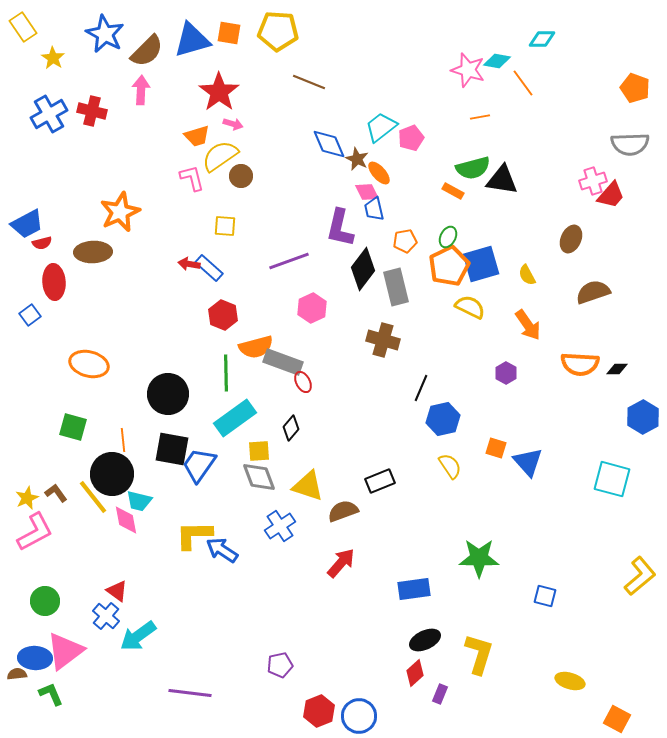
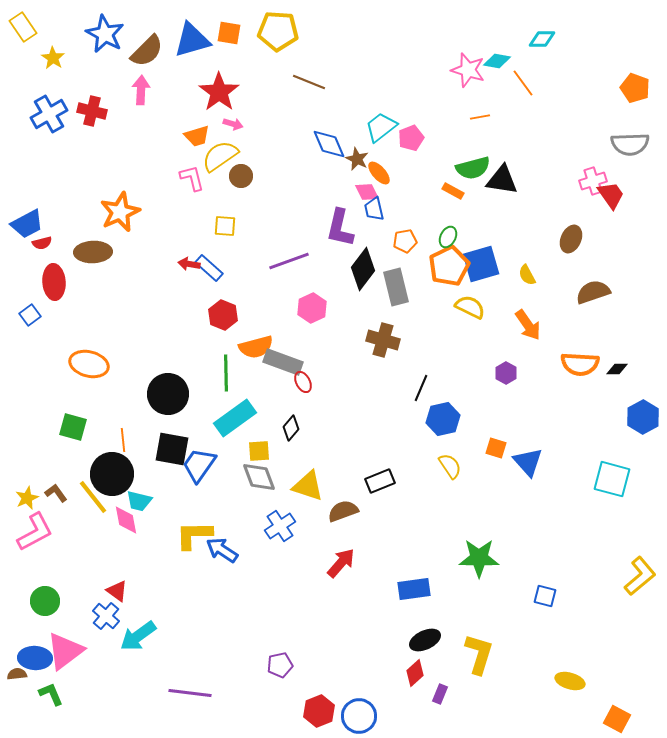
red trapezoid at (611, 195): rotated 76 degrees counterclockwise
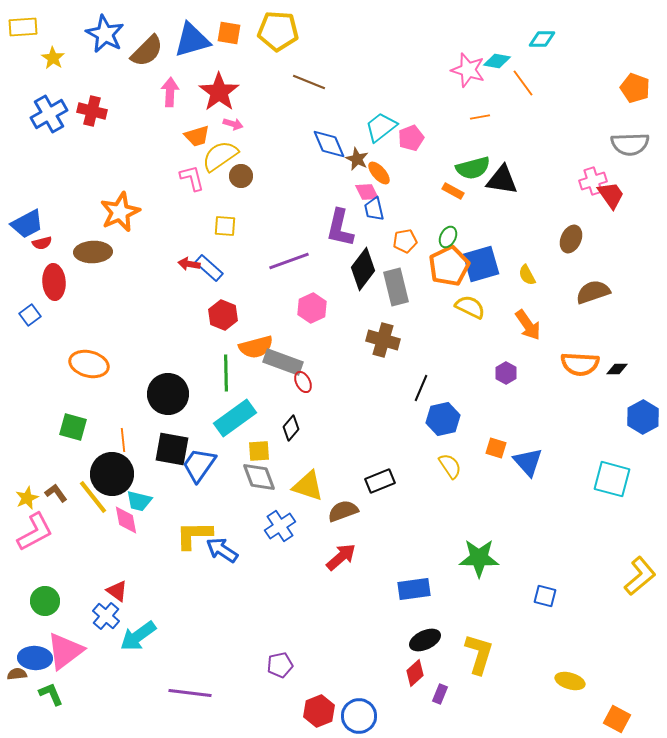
yellow rectangle at (23, 27): rotated 60 degrees counterclockwise
pink arrow at (141, 90): moved 29 px right, 2 px down
red arrow at (341, 563): moved 6 px up; rotated 8 degrees clockwise
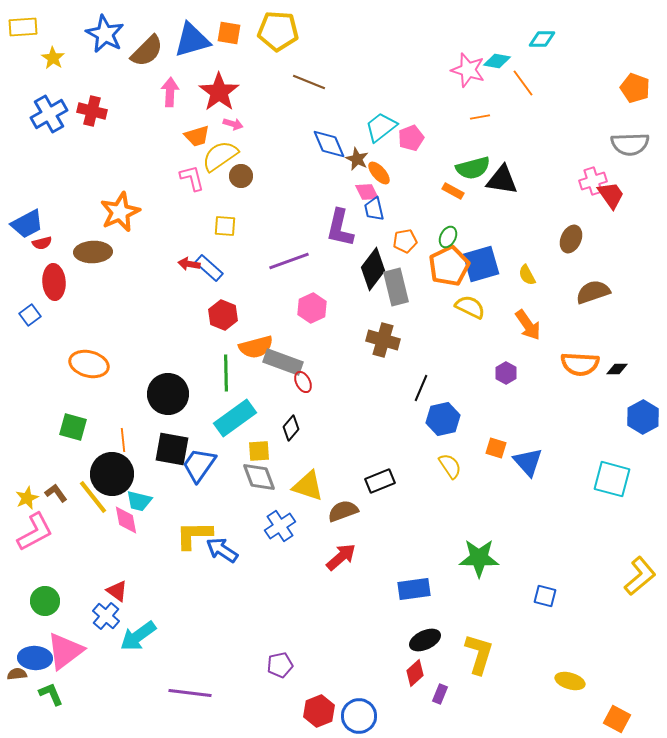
black diamond at (363, 269): moved 10 px right
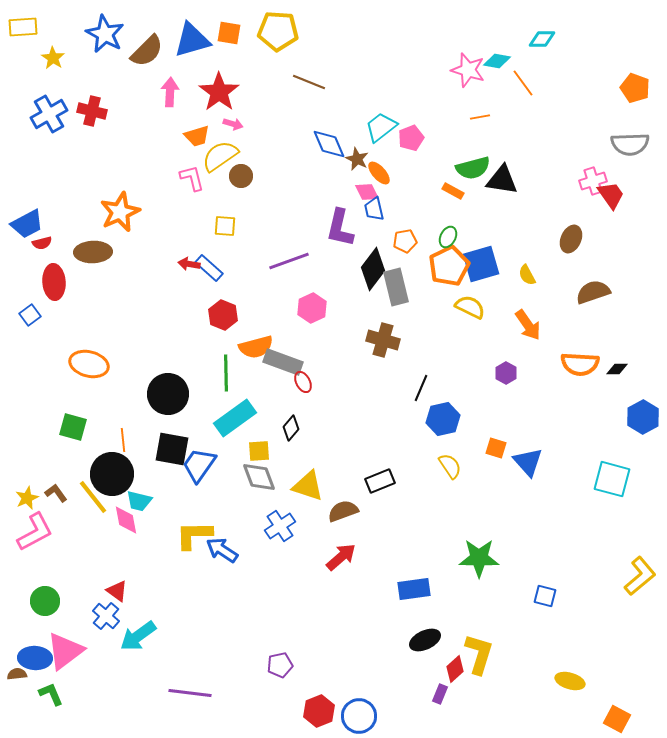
red diamond at (415, 673): moved 40 px right, 4 px up
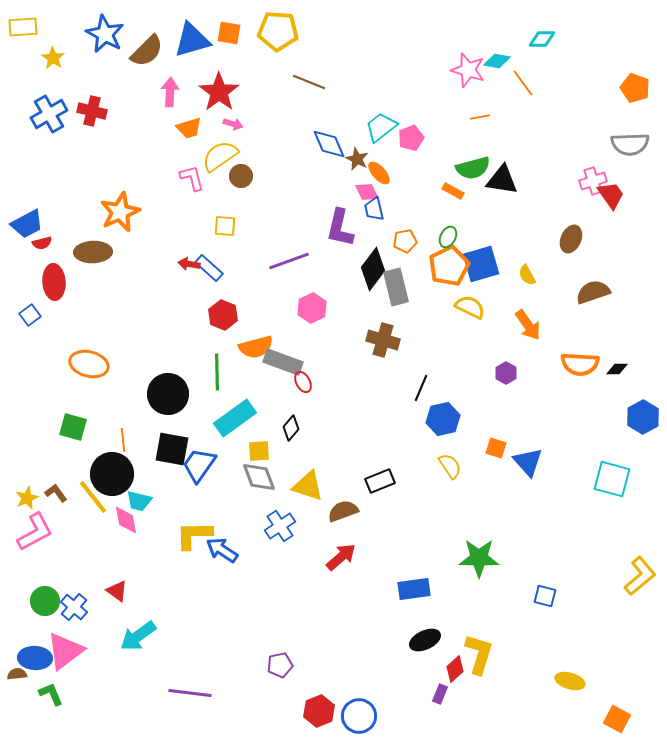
orange trapezoid at (197, 136): moved 8 px left, 8 px up
green line at (226, 373): moved 9 px left, 1 px up
blue cross at (106, 616): moved 32 px left, 9 px up
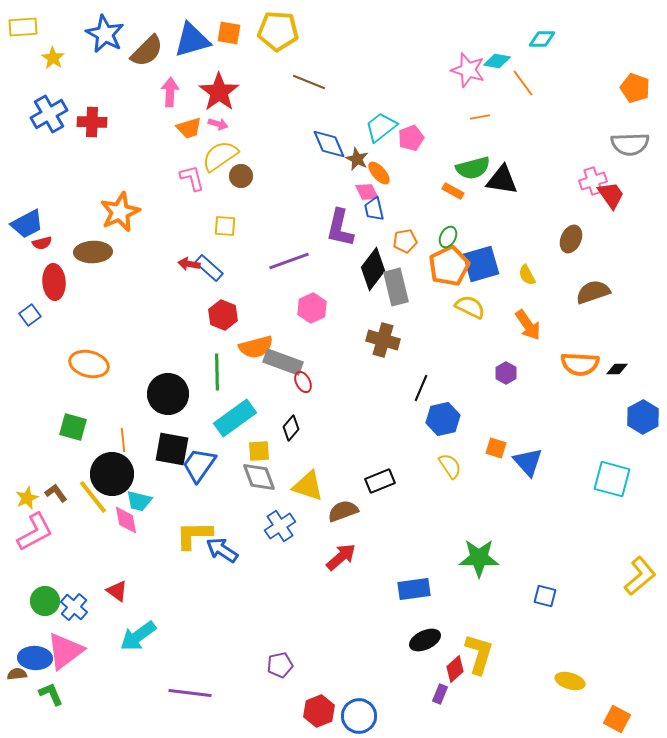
red cross at (92, 111): moved 11 px down; rotated 12 degrees counterclockwise
pink arrow at (233, 124): moved 15 px left
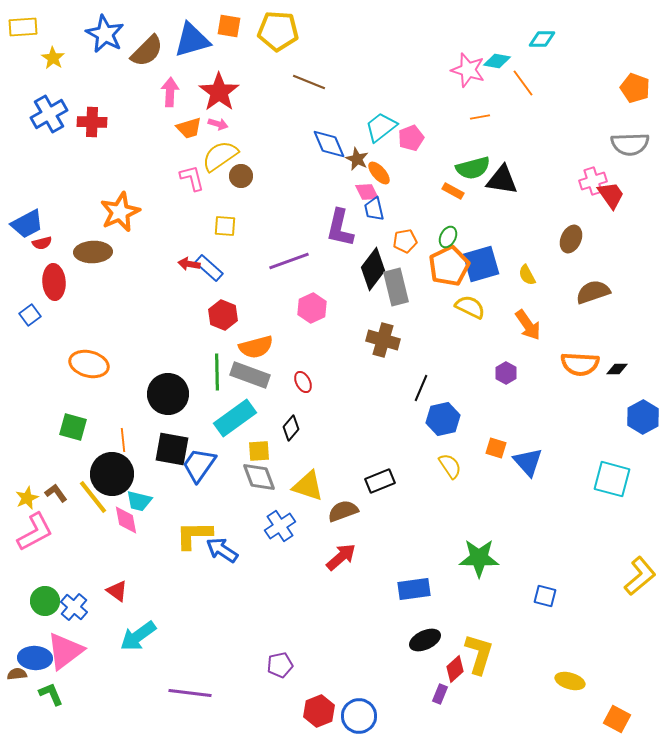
orange square at (229, 33): moved 7 px up
gray rectangle at (283, 362): moved 33 px left, 13 px down
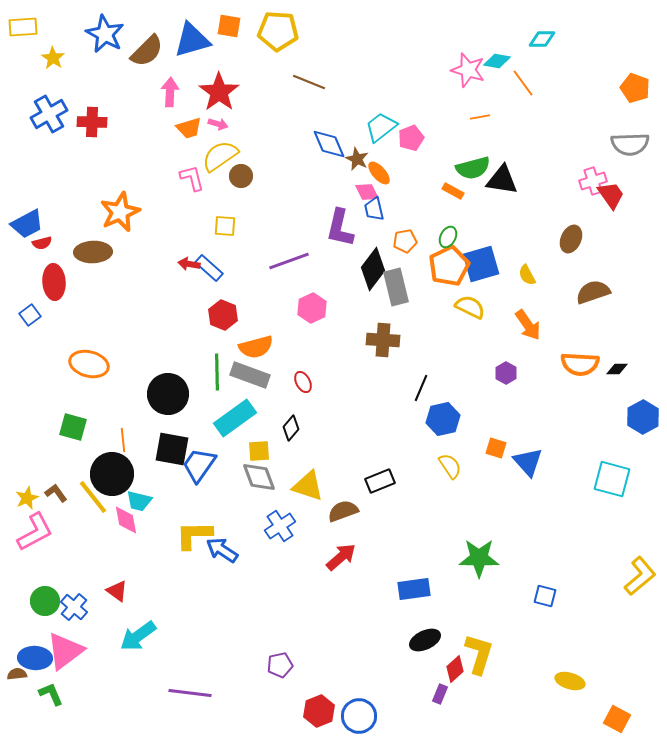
brown cross at (383, 340): rotated 12 degrees counterclockwise
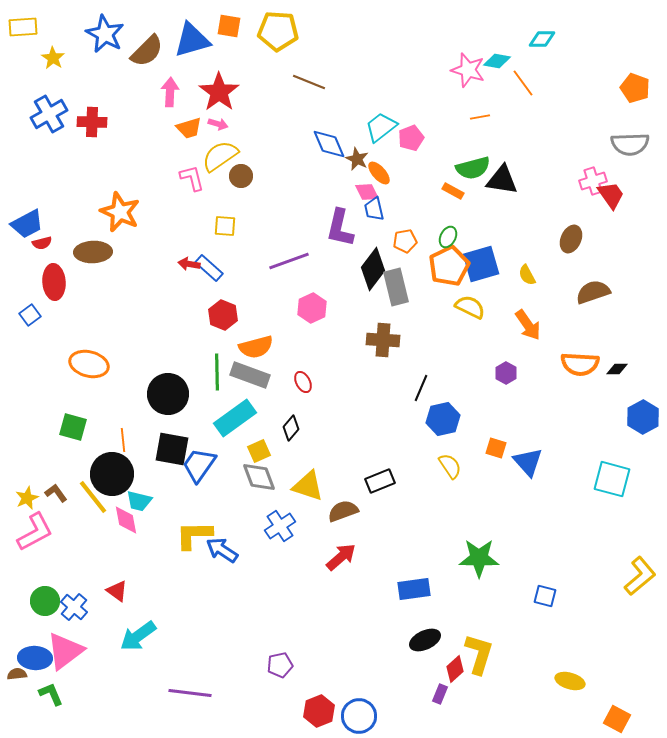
orange star at (120, 212): rotated 24 degrees counterclockwise
yellow square at (259, 451): rotated 20 degrees counterclockwise
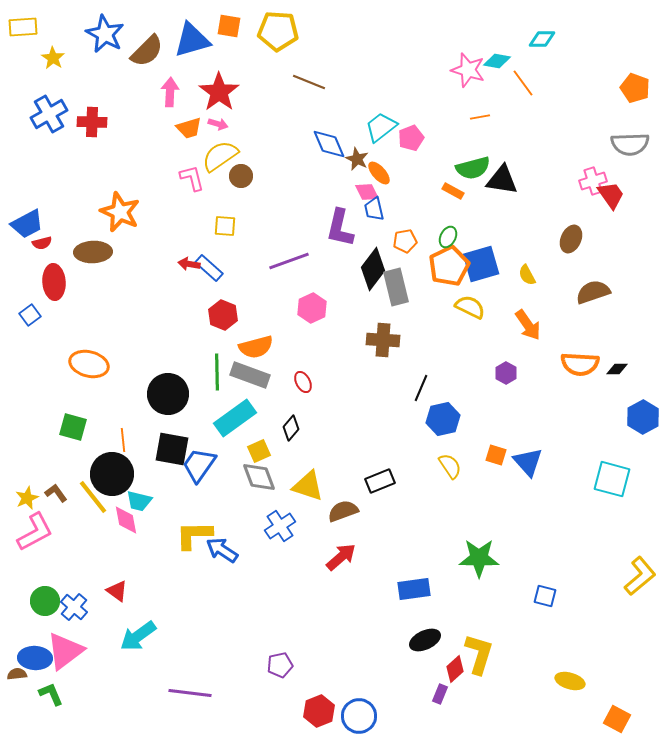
orange square at (496, 448): moved 7 px down
